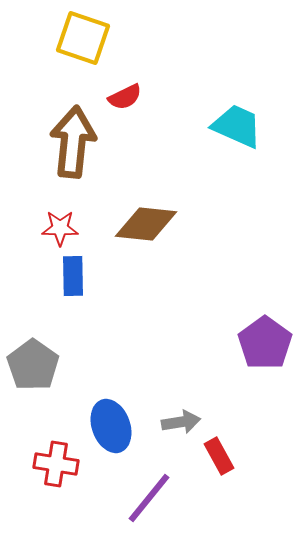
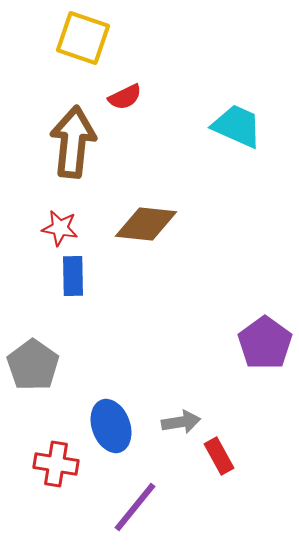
red star: rotated 9 degrees clockwise
purple line: moved 14 px left, 9 px down
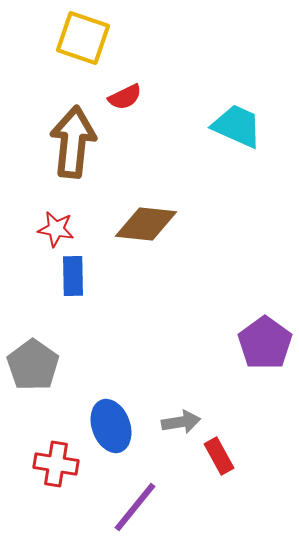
red star: moved 4 px left, 1 px down
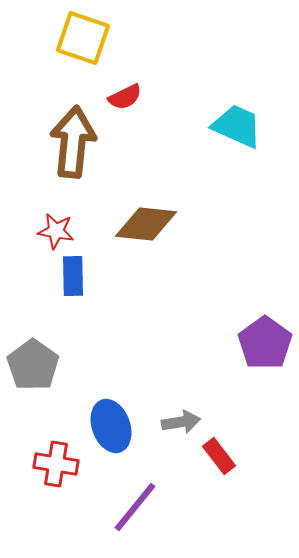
red star: moved 2 px down
red rectangle: rotated 9 degrees counterclockwise
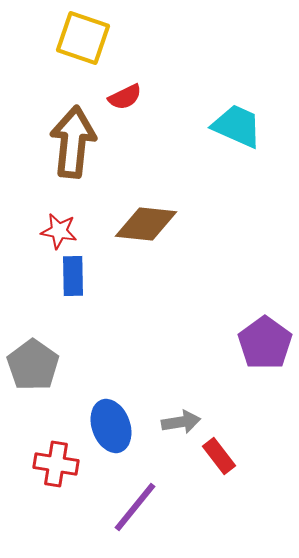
red star: moved 3 px right
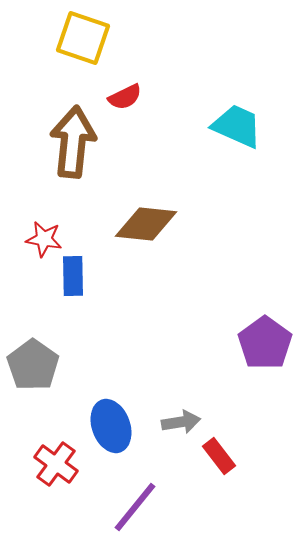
red star: moved 15 px left, 8 px down
red cross: rotated 27 degrees clockwise
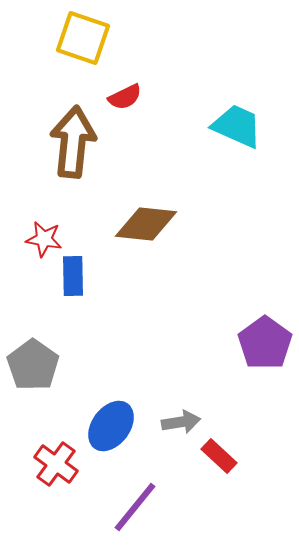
blue ellipse: rotated 57 degrees clockwise
red rectangle: rotated 9 degrees counterclockwise
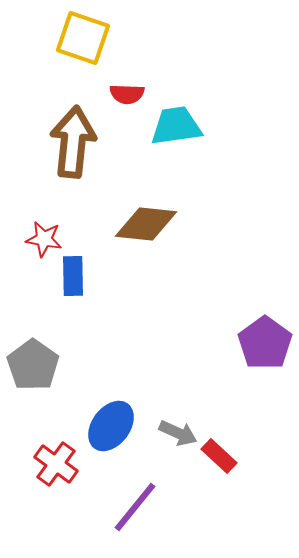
red semicircle: moved 2 px right, 3 px up; rotated 28 degrees clockwise
cyan trapezoid: moved 61 px left; rotated 32 degrees counterclockwise
gray arrow: moved 3 px left, 11 px down; rotated 33 degrees clockwise
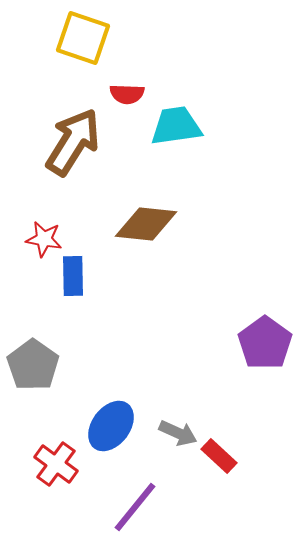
brown arrow: rotated 26 degrees clockwise
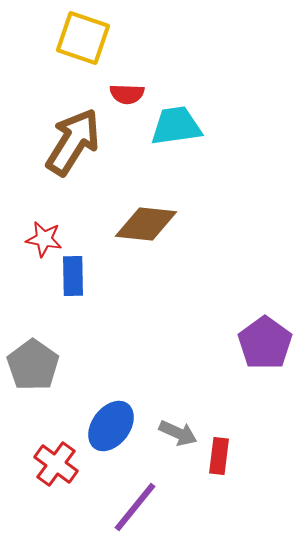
red rectangle: rotated 54 degrees clockwise
